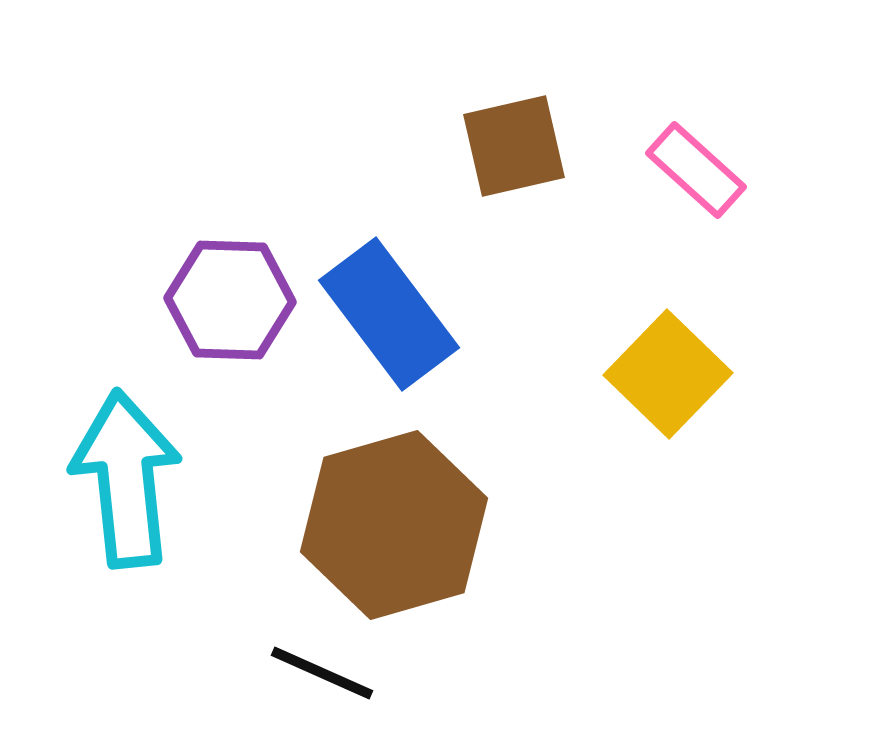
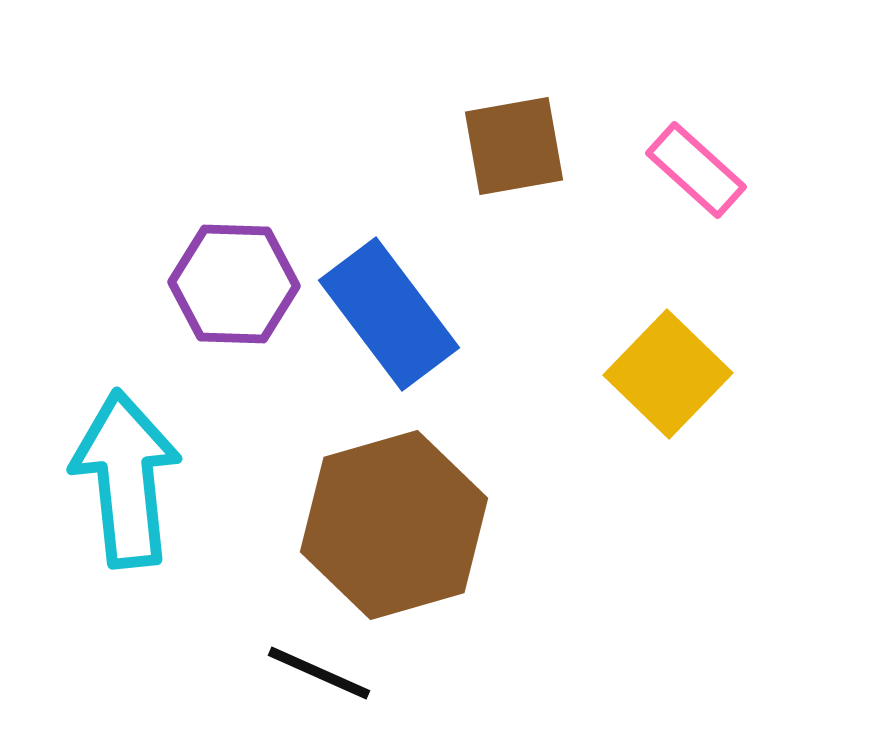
brown square: rotated 3 degrees clockwise
purple hexagon: moved 4 px right, 16 px up
black line: moved 3 px left
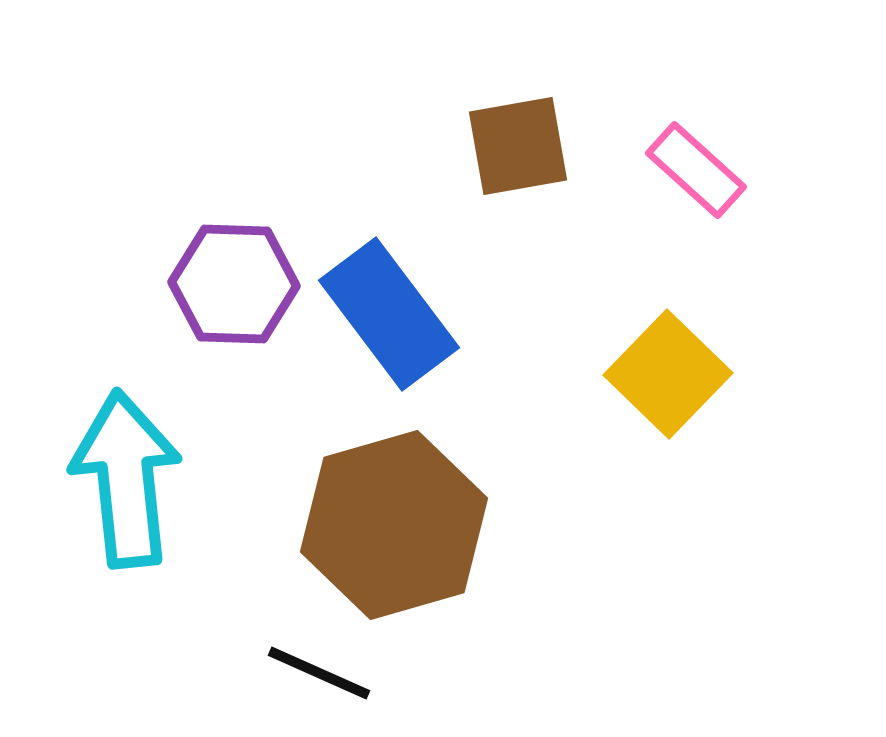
brown square: moved 4 px right
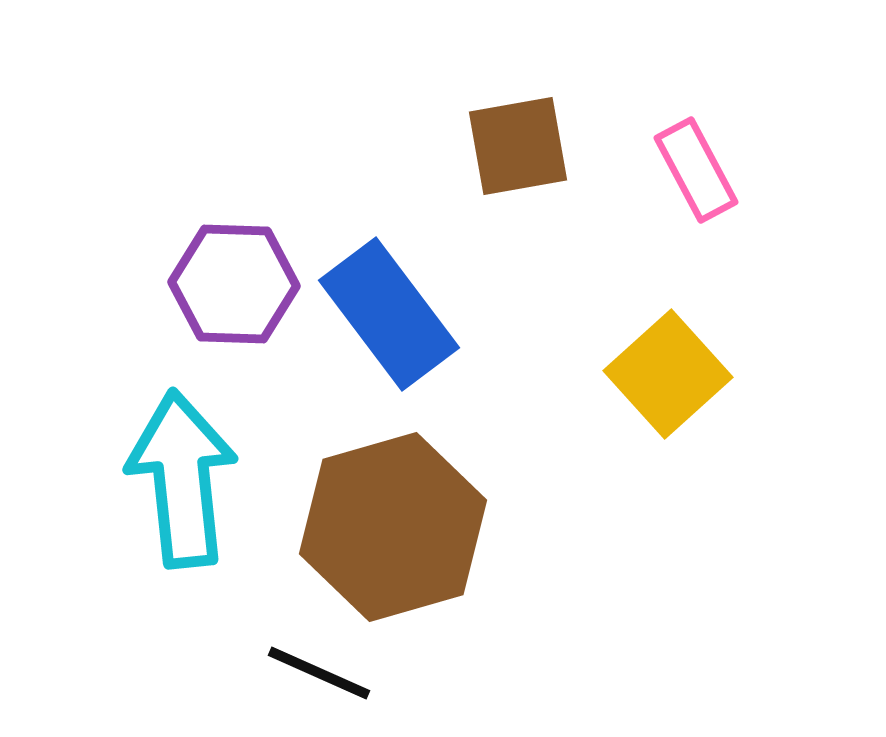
pink rectangle: rotated 20 degrees clockwise
yellow square: rotated 4 degrees clockwise
cyan arrow: moved 56 px right
brown hexagon: moved 1 px left, 2 px down
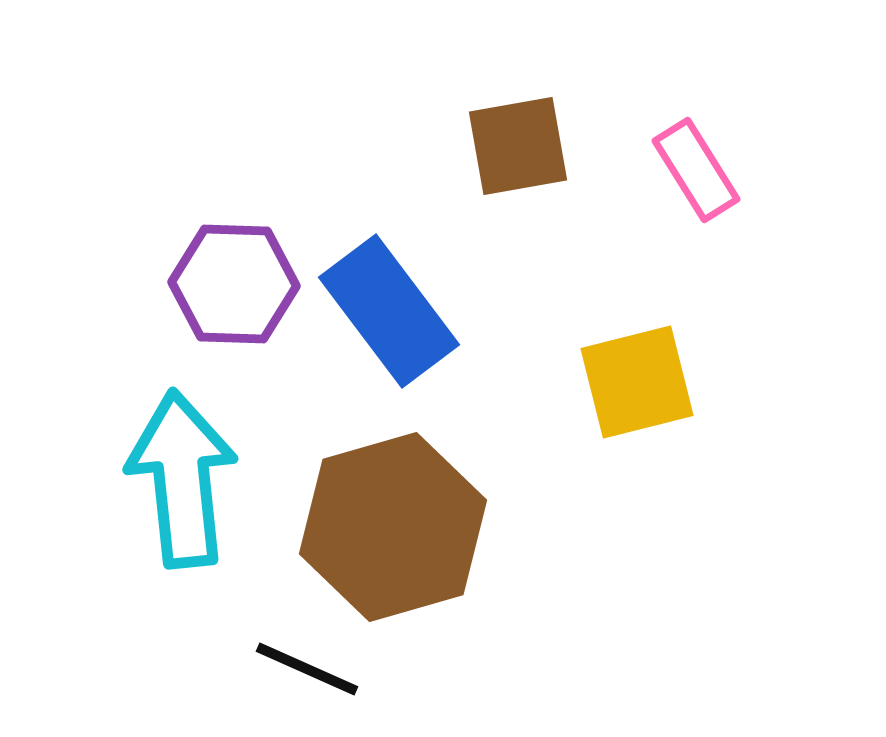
pink rectangle: rotated 4 degrees counterclockwise
blue rectangle: moved 3 px up
yellow square: moved 31 px left, 8 px down; rotated 28 degrees clockwise
black line: moved 12 px left, 4 px up
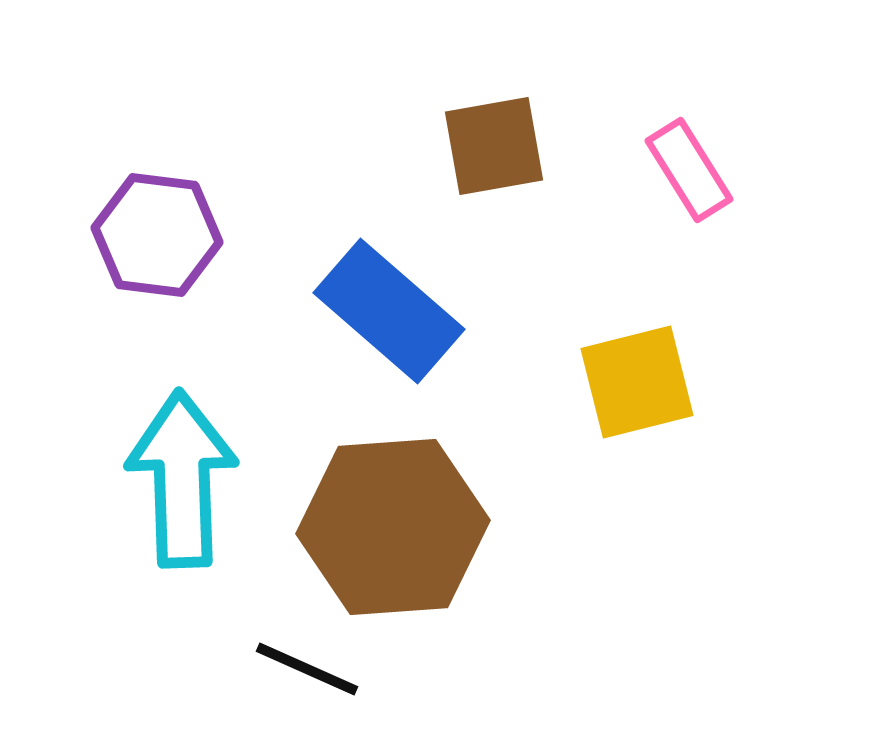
brown square: moved 24 px left
pink rectangle: moved 7 px left
purple hexagon: moved 77 px left, 49 px up; rotated 5 degrees clockwise
blue rectangle: rotated 12 degrees counterclockwise
cyan arrow: rotated 4 degrees clockwise
brown hexagon: rotated 12 degrees clockwise
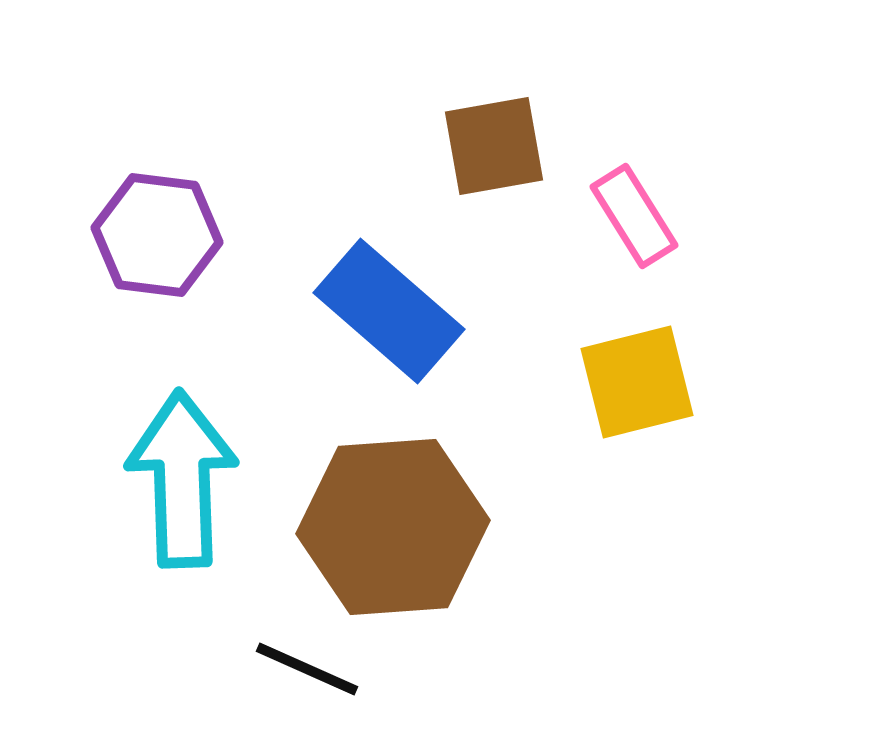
pink rectangle: moved 55 px left, 46 px down
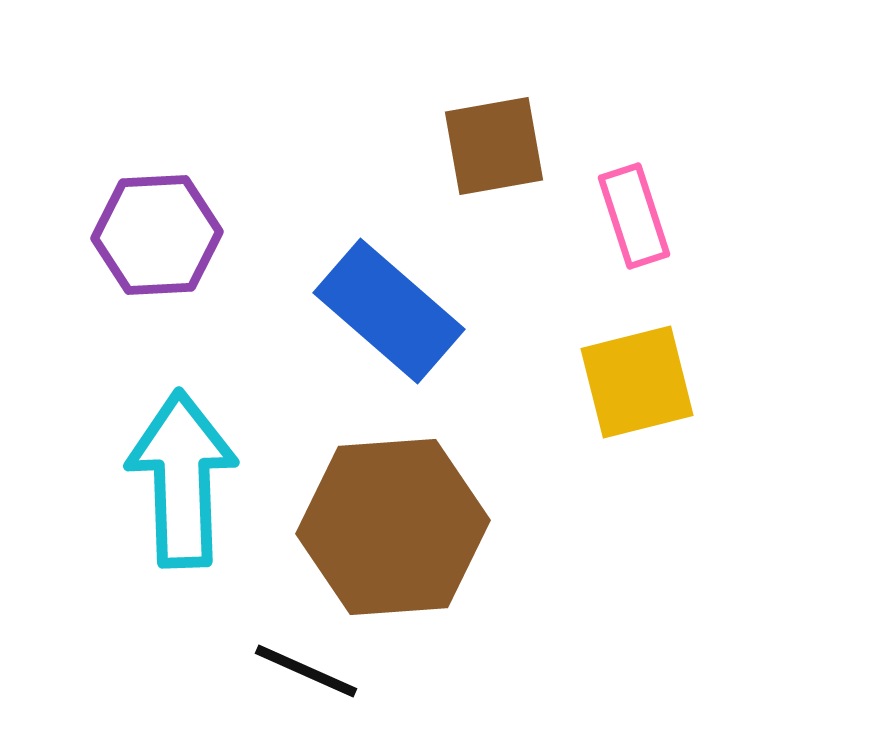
pink rectangle: rotated 14 degrees clockwise
purple hexagon: rotated 10 degrees counterclockwise
black line: moved 1 px left, 2 px down
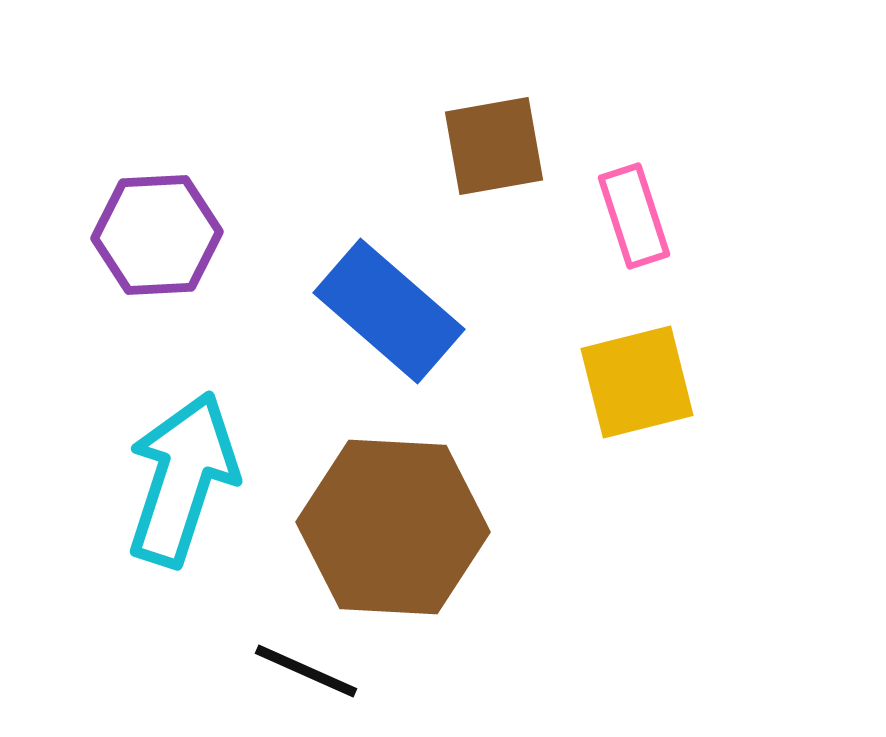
cyan arrow: rotated 20 degrees clockwise
brown hexagon: rotated 7 degrees clockwise
